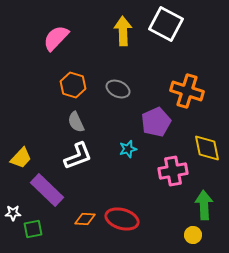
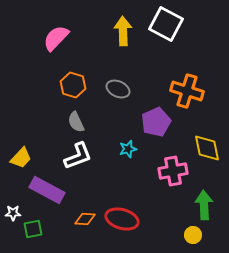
purple rectangle: rotated 16 degrees counterclockwise
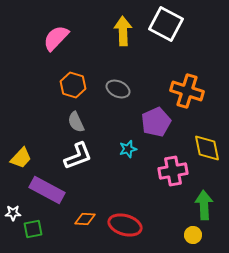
red ellipse: moved 3 px right, 6 px down
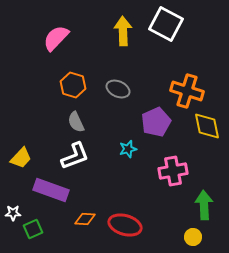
yellow diamond: moved 22 px up
white L-shape: moved 3 px left
purple rectangle: moved 4 px right; rotated 8 degrees counterclockwise
green square: rotated 12 degrees counterclockwise
yellow circle: moved 2 px down
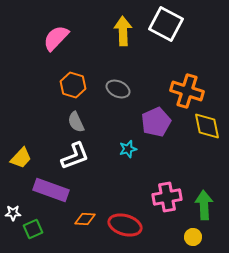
pink cross: moved 6 px left, 26 px down
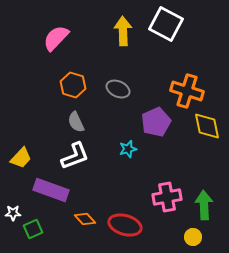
orange diamond: rotated 45 degrees clockwise
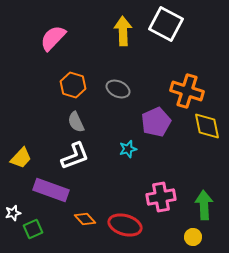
pink semicircle: moved 3 px left
pink cross: moved 6 px left
white star: rotated 14 degrees counterclockwise
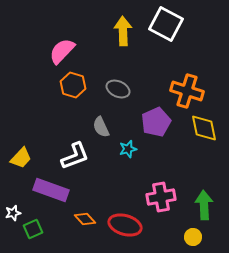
pink semicircle: moved 9 px right, 13 px down
gray semicircle: moved 25 px right, 5 px down
yellow diamond: moved 3 px left, 2 px down
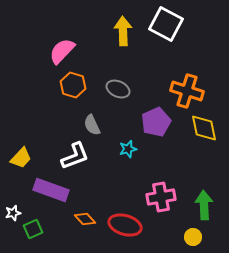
gray semicircle: moved 9 px left, 2 px up
